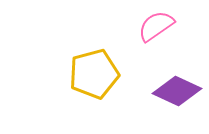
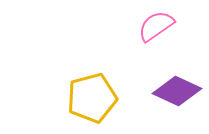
yellow pentagon: moved 2 px left, 24 px down
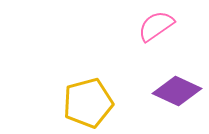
yellow pentagon: moved 4 px left, 5 px down
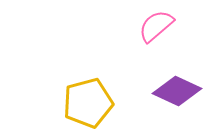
pink semicircle: rotated 6 degrees counterclockwise
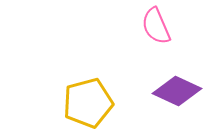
pink semicircle: rotated 72 degrees counterclockwise
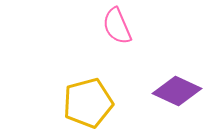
pink semicircle: moved 39 px left
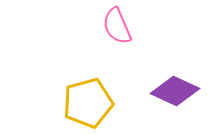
purple diamond: moved 2 px left
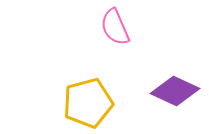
pink semicircle: moved 2 px left, 1 px down
